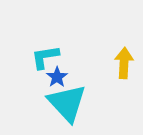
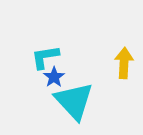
blue star: moved 3 px left
cyan triangle: moved 7 px right, 2 px up
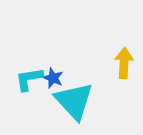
cyan L-shape: moved 16 px left, 22 px down
blue star: moved 1 px left, 1 px down; rotated 15 degrees counterclockwise
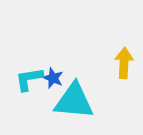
cyan triangle: rotated 42 degrees counterclockwise
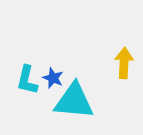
cyan L-shape: moved 2 px left, 1 px down; rotated 68 degrees counterclockwise
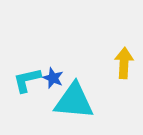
cyan L-shape: rotated 64 degrees clockwise
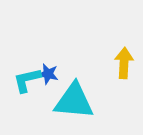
blue star: moved 5 px left, 4 px up; rotated 10 degrees counterclockwise
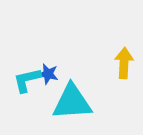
cyan triangle: moved 2 px left, 1 px down; rotated 9 degrees counterclockwise
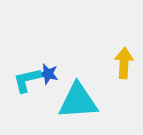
cyan triangle: moved 6 px right, 1 px up
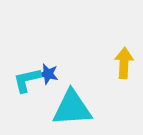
cyan triangle: moved 6 px left, 7 px down
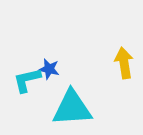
yellow arrow: rotated 12 degrees counterclockwise
blue star: moved 1 px right, 5 px up
